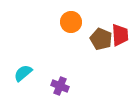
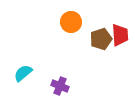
brown pentagon: rotated 30 degrees clockwise
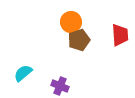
brown pentagon: moved 22 px left, 1 px down
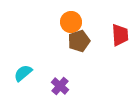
brown pentagon: moved 1 px down
purple cross: rotated 18 degrees clockwise
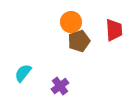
red trapezoid: moved 6 px left, 5 px up
cyan semicircle: rotated 12 degrees counterclockwise
purple cross: rotated 12 degrees clockwise
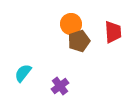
orange circle: moved 2 px down
red trapezoid: moved 1 px left, 2 px down
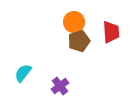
orange circle: moved 3 px right, 2 px up
red trapezoid: moved 2 px left
